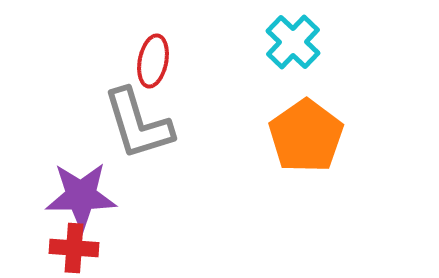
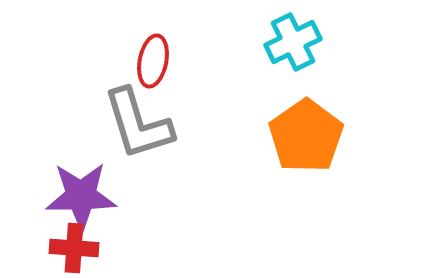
cyan cross: rotated 20 degrees clockwise
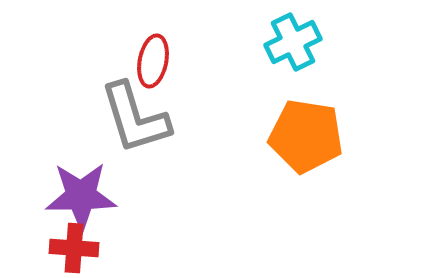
gray L-shape: moved 3 px left, 6 px up
orange pentagon: rotated 28 degrees counterclockwise
